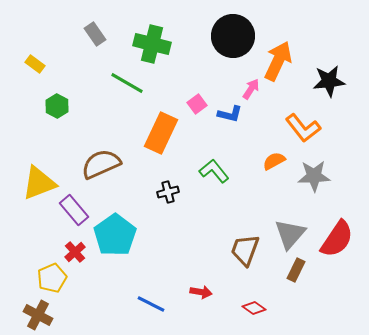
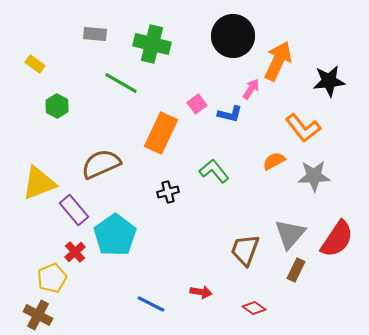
gray rectangle: rotated 50 degrees counterclockwise
green line: moved 6 px left
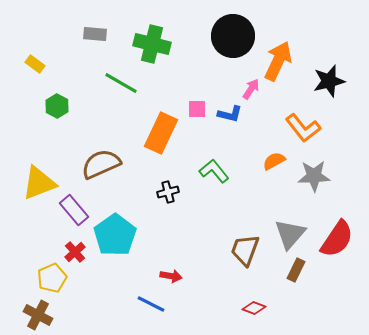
black star: rotated 8 degrees counterclockwise
pink square: moved 5 px down; rotated 36 degrees clockwise
red arrow: moved 30 px left, 16 px up
red diamond: rotated 15 degrees counterclockwise
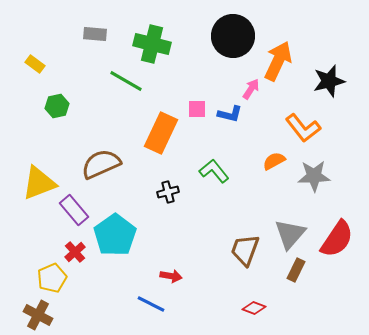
green line: moved 5 px right, 2 px up
green hexagon: rotated 20 degrees clockwise
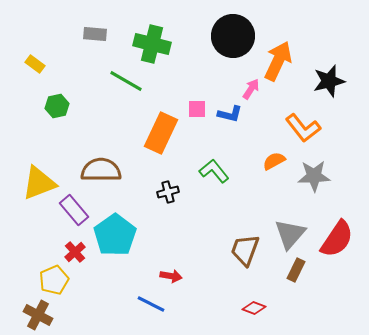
brown semicircle: moved 6 px down; rotated 24 degrees clockwise
yellow pentagon: moved 2 px right, 2 px down
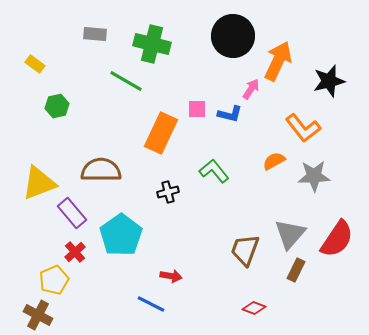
purple rectangle: moved 2 px left, 3 px down
cyan pentagon: moved 6 px right
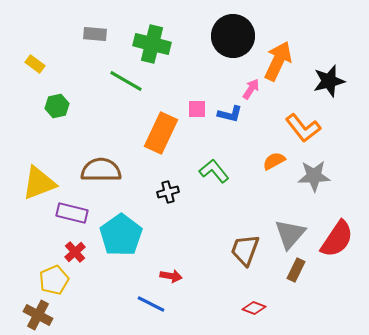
purple rectangle: rotated 36 degrees counterclockwise
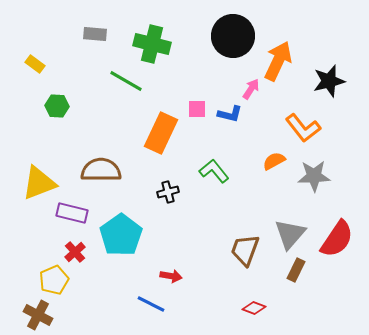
green hexagon: rotated 15 degrees clockwise
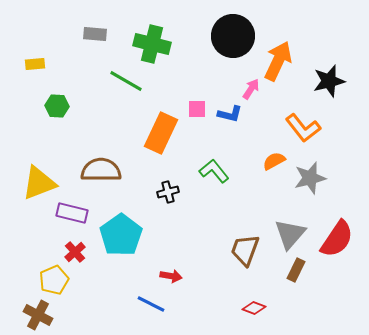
yellow rectangle: rotated 42 degrees counterclockwise
gray star: moved 4 px left, 2 px down; rotated 12 degrees counterclockwise
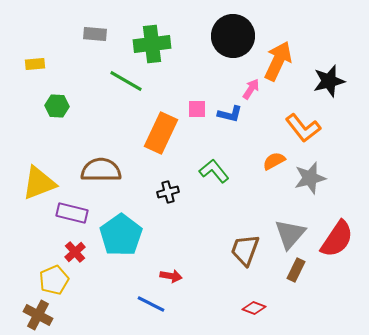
green cross: rotated 21 degrees counterclockwise
